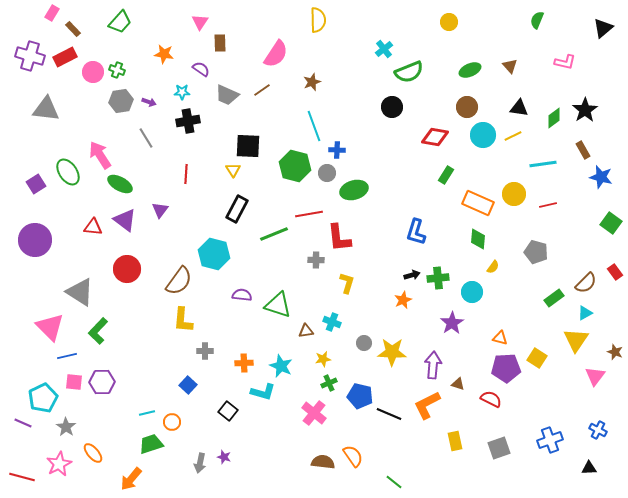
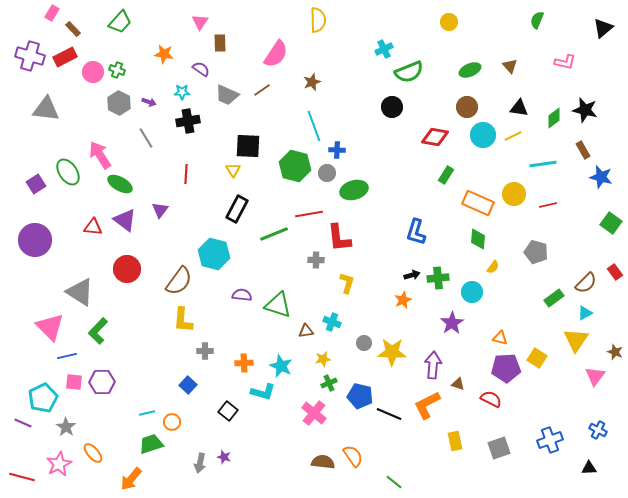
cyan cross at (384, 49): rotated 12 degrees clockwise
gray hexagon at (121, 101): moved 2 px left, 2 px down; rotated 25 degrees counterclockwise
black star at (585, 110): rotated 25 degrees counterclockwise
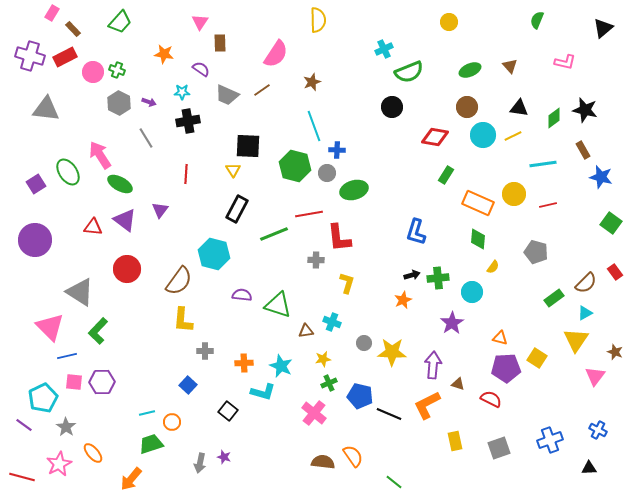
purple line at (23, 423): moved 1 px right, 2 px down; rotated 12 degrees clockwise
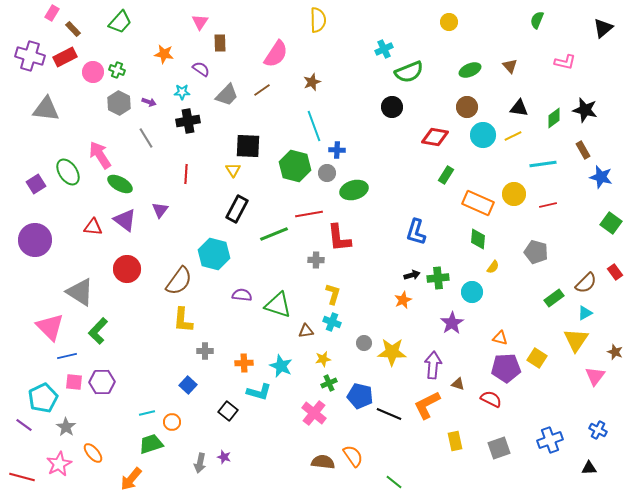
gray trapezoid at (227, 95): rotated 70 degrees counterclockwise
yellow L-shape at (347, 283): moved 14 px left, 11 px down
cyan L-shape at (263, 392): moved 4 px left
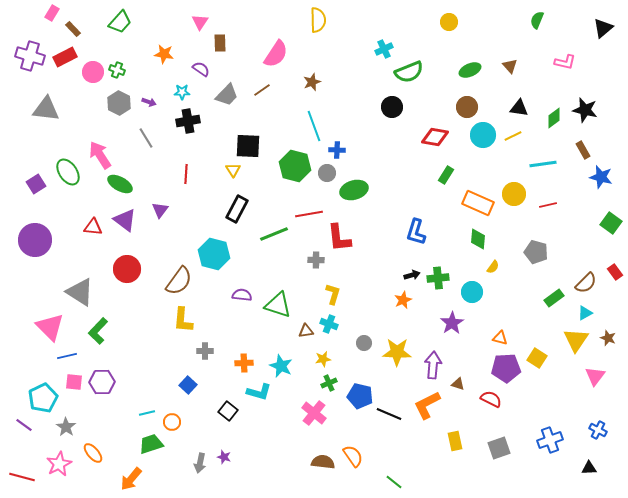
cyan cross at (332, 322): moved 3 px left, 2 px down
yellow star at (392, 352): moved 5 px right
brown star at (615, 352): moved 7 px left, 14 px up
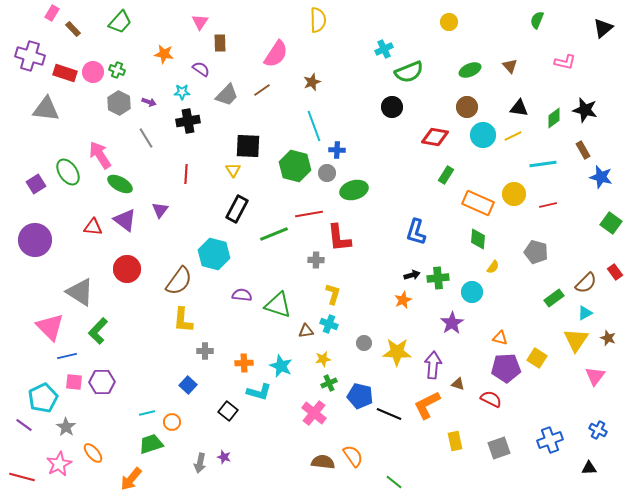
red rectangle at (65, 57): moved 16 px down; rotated 45 degrees clockwise
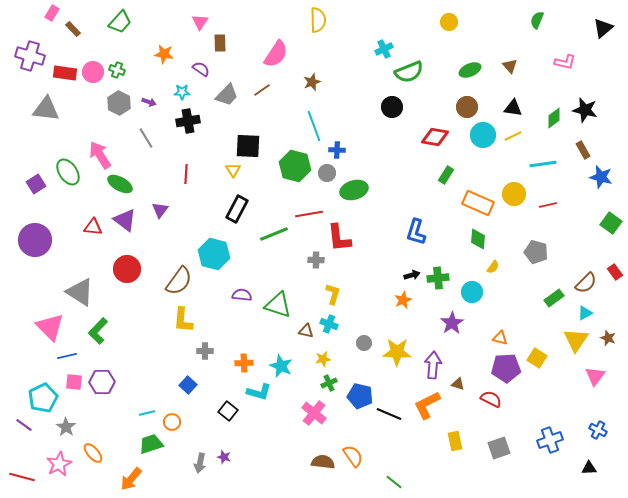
red rectangle at (65, 73): rotated 10 degrees counterclockwise
black triangle at (519, 108): moved 6 px left
brown triangle at (306, 331): rotated 21 degrees clockwise
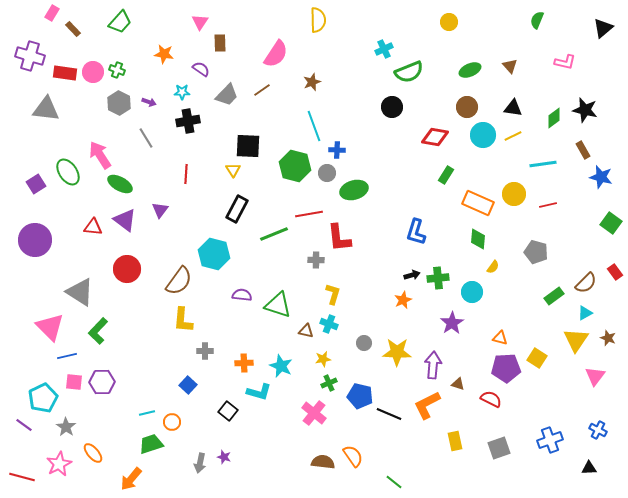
green rectangle at (554, 298): moved 2 px up
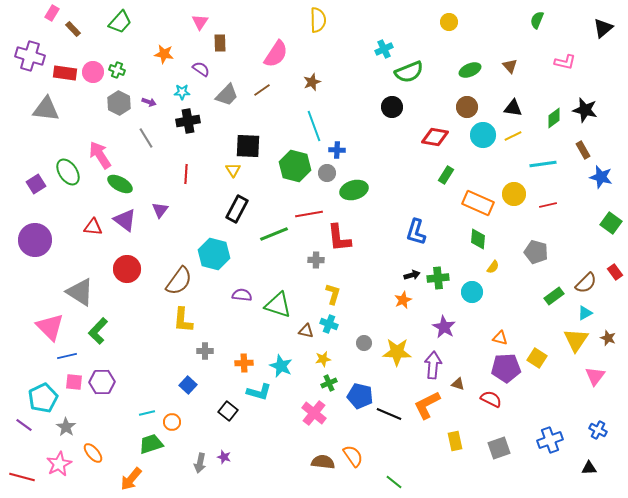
purple star at (452, 323): moved 8 px left, 4 px down; rotated 10 degrees counterclockwise
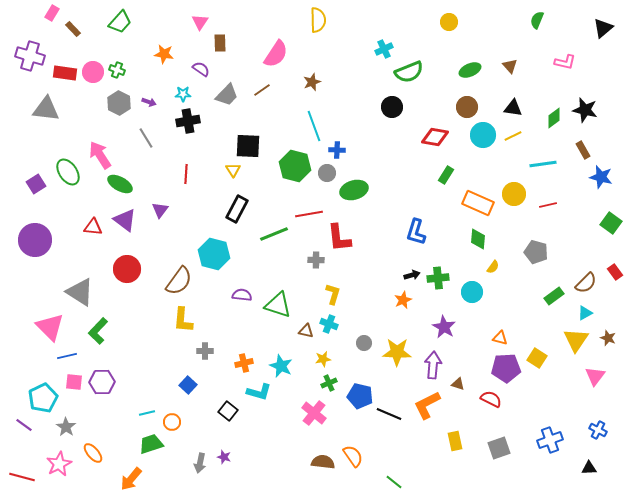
cyan star at (182, 92): moved 1 px right, 2 px down
orange cross at (244, 363): rotated 12 degrees counterclockwise
